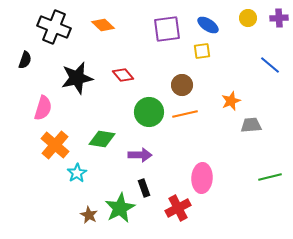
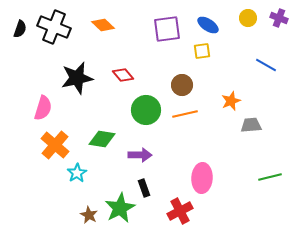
purple cross: rotated 24 degrees clockwise
black semicircle: moved 5 px left, 31 px up
blue line: moved 4 px left; rotated 10 degrees counterclockwise
green circle: moved 3 px left, 2 px up
red cross: moved 2 px right, 3 px down
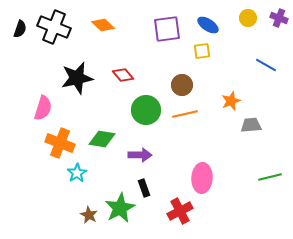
orange cross: moved 5 px right, 2 px up; rotated 20 degrees counterclockwise
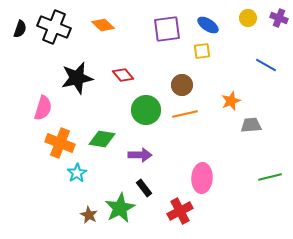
black rectangle: rotated 18 degrees counterclockwise
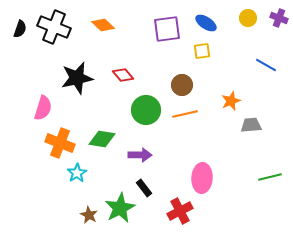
blue ellipse: moved 2 px left, 2 px up
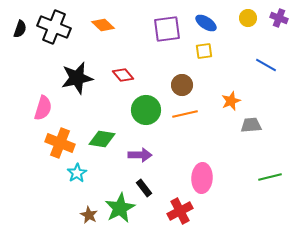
yellow square: moved 2 px right
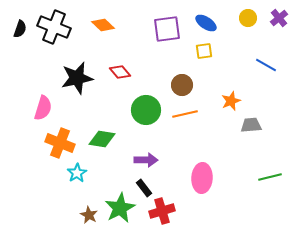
purple cross: rotated 30 degrees clockwise
red diamond: moved 3 px left, 3 px up
purple arrow: moved 6 px right, 5 px down
red cross: moved 18 px left; rotated 10 degrees clockwise
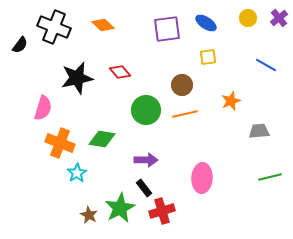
black semicircle: moved 16 px down; rotated 18 degrees clockwise
yellow square: moved 4 px right, 6 px down
gray trapezoid: moved 8 px right, 6 px down
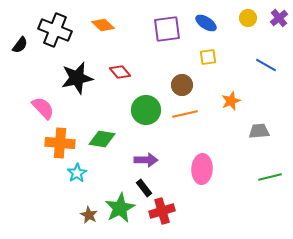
black cross: moved 1 px right, 3 px down
pink semicircle: rotated 60 degrees counterclockwise
orange cross: rotated 16 degrees counterclockwise
pink ellipse: moved 9 px up
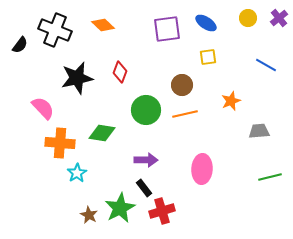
red diamond: rotated 60 degrees clockwise
green diamond: moved 6 px up
